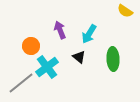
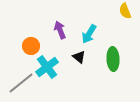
yellow semicircle: rotated 35 degrees clockwise
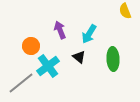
cyan cross: moved 1 px right, 1 px up
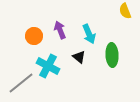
cyan arrow: rotated 54 degrees counterclockwise
orange circle: moved 3 px right, 10 px up
green ellipse: moved 1 px left, 4 px up
cyan cross: rotated 25 degrees counterclockwise
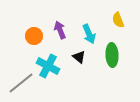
yellow semicircle: moved 7 px left, 9 px down
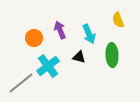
orange circle: moved 2 px down
black triangle: rotated 24 degrees counterclockwise
cyan cross: rotated 25 degrees clockwise
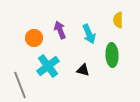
yellow semicircle: rotated 21 degrees clockwise
black triangle: moved 4 px right, 13 px down
gray line: moved 1 px left, 2 px down; rotated 72 degrees counterclockwise
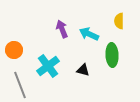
yellow semicircle: moved 1 px right, 1 px down
purple arrow: moved 2 px right, 1 px up
cyan arrow: rotated 138 degrees clockwise
orange circle: moved 20 px left, 12 px down
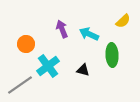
yellow semicircle: moved 4 px right; rotated 133 degrees counterclockwise
orange circle: moved 12 px right, 6 px up
gray line: rotated 76 degrees clockwise
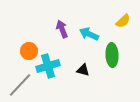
orange circle: moved 3 px right, 7 px down
cyan cross: rotated 20 degrees clockwise
gray line: rotated 12 degrees counterclockwise
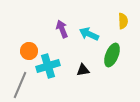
yellow semicircle: rotated 49 degrees counterclockwise
green ellipse: rotated 25 degrees clockwise
black triangle: rotated 24 degrees counterclockwise
gray line: rotated 20 degrees counterclockwise
